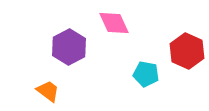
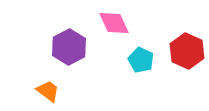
cyan pentagon: moved 5 px left, 14 px up; rotated 15 degrees clockwise
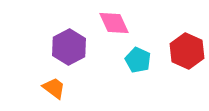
cyan pentagon: moved 3 px left
orange trapezoid: moved 6 px right, 3 px up
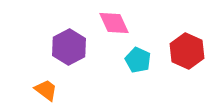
orange trapezoid: moved 8 px left, 2 px down
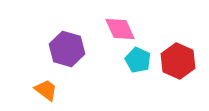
pink diamond: moved 6 px right, 6 px down
purple hexagon: moved 2 px left, 2 px down; rotated 16 degrees counterclockwise
red hexagon: moved 9 px left, 10 px down
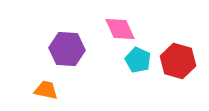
purple hexagon: rotated 12 degrees counterclockwise
red hexagon: rotated 8 degrees counterclockwise
orange trapezoid: rotated 25 degrees counterclockwise
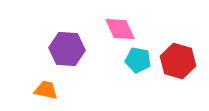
cyan pentagon: rotated 15 degrees counterclockwise
